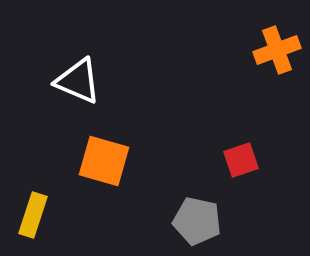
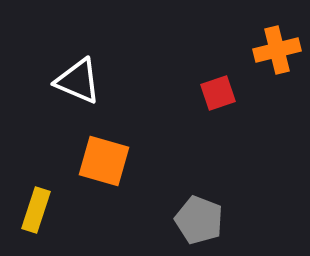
orange cross: rotated 6 degrees clockwise
red square: moved 23 px left, 67 px up
yellow rectangle: moved 3 px right, 5 px up
gray pentagon: moved 2 px right, 1 px up; rotated 9 degrees clockwise
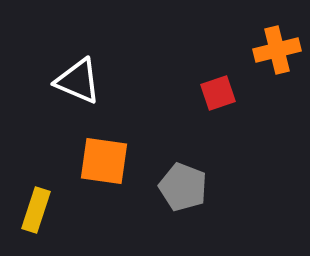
orange square: rotated 8 degrees counterclockwise
gray pentagon: moved 16 px left, 33 px up
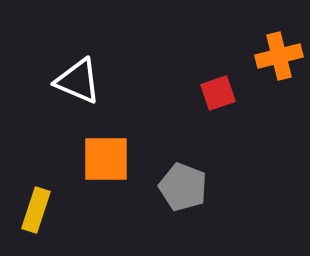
orange cross: moved 2 px right, 6 px down
orange square: moved 2 px right, 2 px up; rotated 8 degrees counterclockwise
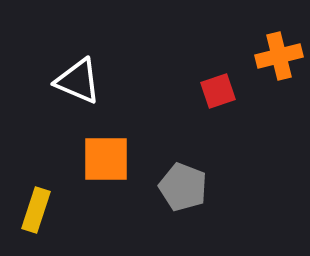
red square: moved 2 px up
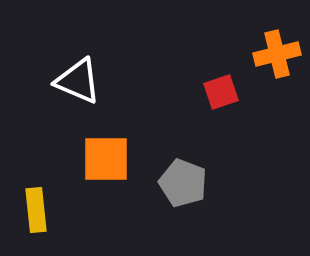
orange cross: moved 2 px left, 2 px up
red square: moved 3 px right, 1 px down
gray pentagon: moved 4 px up
yellow rectangle: rotated 24 degrees counterclockwise
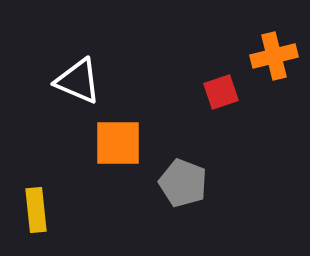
orange cross: moved 3 px left, 2 px down
orange square: moved 12 px right, 16 px up
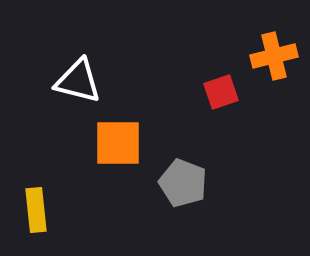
white triangle: rotated 9 degrees counterclockwise
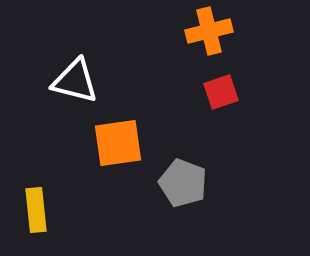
orange cross: moved 65 px left, 25 px up
white triangle: moved 3 px left
orange square: rotated 8 degrees counterclockwise
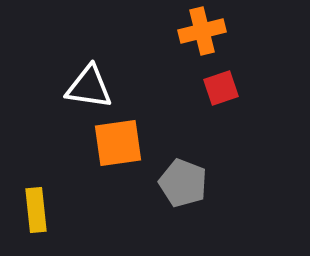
orange cross: moved 7 px left
white triangle: moved 14 px right, 6 px down; rotated 6 degrees counterclockwise
red square: moved 4 px up
